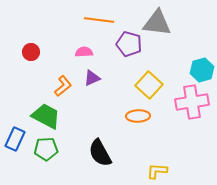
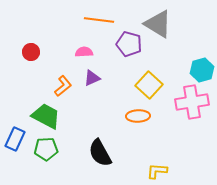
gray triangle: moved 1 px right, 1 px down; rotated 24 degrees clockwise
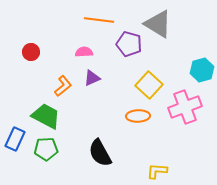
pink cross: moved 7 px left, 5 px down; rotated 12 degrees counterclockwise
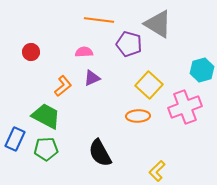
yellow L-shape: rotated 50 degrees counterclockwise
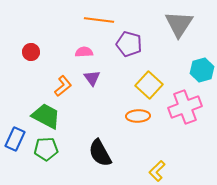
gray triangle: moved 21 px right; rotated 32 degrees clockwise
purple triangle: rotated 42 degrees counterclockwise
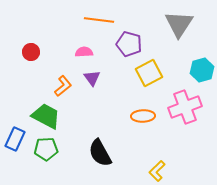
yellow square: moved 12 px up; rotated 20 degrees clockwise
orange ellipse: moved 5 px right
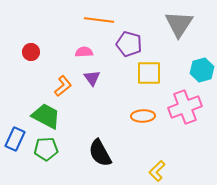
yellow square: rotated 28 degrees clockwise
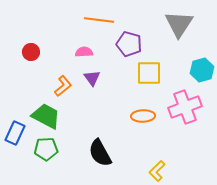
blue rectangle: moved 6 px up
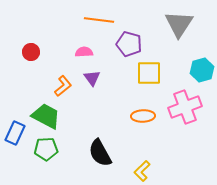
yellow L-shape: moved 15 px left
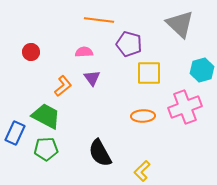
gray triangle: moved 1 px right; rotated 20 degrees counterclockwise
